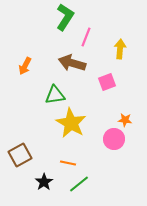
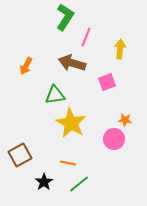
orange arrow: moved 1 px right
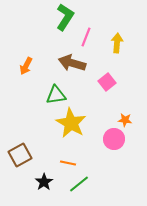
yellow arrow: moved 3 px left, 6 px up
pink square: rotated 18 degrees counterclockwise
green triangle: moved 1 px right
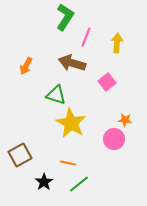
green triangle: rotated 25 degrees clockwise
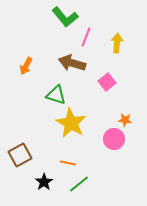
green L-shape: rotated 108 degrees clockwise
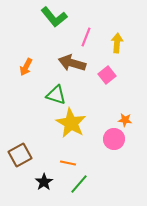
green L-shape: moved 11 px left
orange arrow: moved 1 px down
pink square: moved 7 px up
green line: rotated 10 degrees counterclockwise
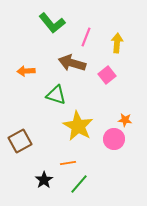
green L-shape: moved 2 px left, 6 px down
orange arrow: moved 4 px down; rotated 60 degrees clockwise
yellow star: moved 7 px right, 3 px down
brown square: moved 14 px up
orange line: rotated 21 degrees counterclockwise
black star: moved 2 px up
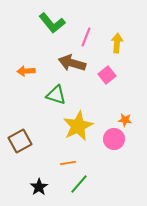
yellow star: rotated 16 degrees clockwise
black star: moved 5 px left, 7 px down
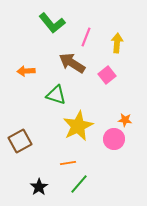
brown arrow: rotated 16 degrees clockwise
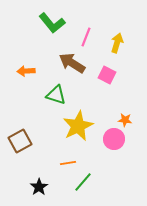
yellow arrow: rotated 12 degrees clockwise
pink square: rotated 24 degrees counterclockwise
green line: moved 4 px right, 2 px up
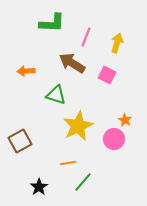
green L-shape: rotated 48 degrees counterclockwise
orange star: rotated 24 degrees clockwise
